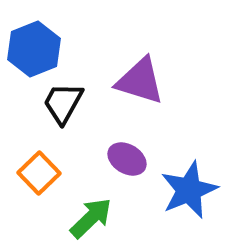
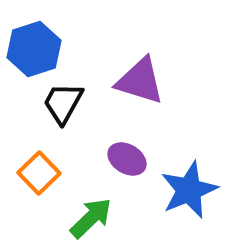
blue hexagon: rotated 4 degrees clockwise
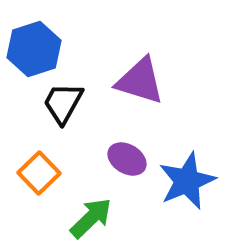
blue star: moved 2 px left, 9 px up
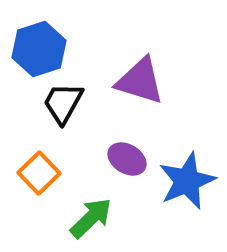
blue hexagon: moved 5 px right
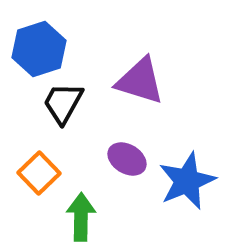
green arrow: moved 10 px left, 1 px up; rotated 45 degrees counterclockwise
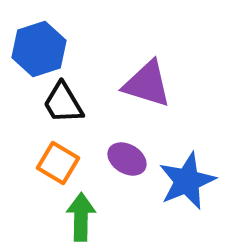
purple triangle: moved 7 px right, 3 px down
black trapezoid: rotated 60 degrees counterclockwise
orange square: moved 19 px right, 10 px up; rotated 15 degrees counterclockwise
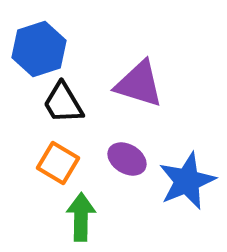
purple triangle: moved 8 px left
